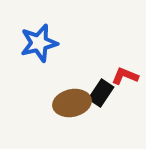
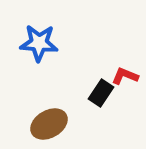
blue star: rotated 18 degrees clockwise
brown ellipse: moved 23 px left, 21 px down; rotated 18 degrees counterclockwise
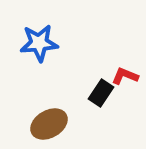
blue star: rotated 9 degrees counterclockwise
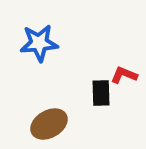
red L-shape: moved 1 px left, 1 px up
black rectangle: rotated 36 degrees counterclockwise
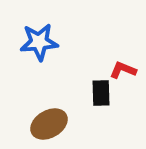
blue star: moved 1 px up
red L-shape: moved 1 px left, 5 px up
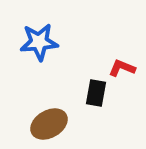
red L-shape: moved 1 px left, 2 px up
black rectangle: moved 5 px left; rotated 12 degrees clockwise
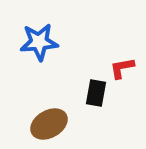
red L-shape: rotated 32 degrees counterclockwise
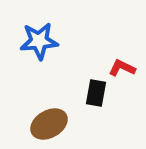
blue star: moved 1 px up
red L-shape: rotated 36 degrees clockwise
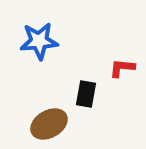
red L-shape: rotated 20 degrees counterclockwise
black rectangle: moved 10 px left, 1 px down
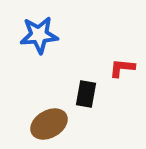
blue star: moved 6 px up
